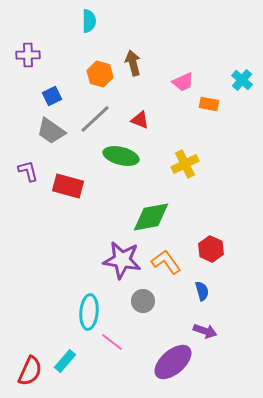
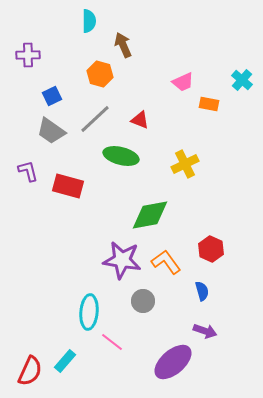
brown arrow: moved 10 px left, 18 px up; rotated 10 degrees counterclockwise
green diamond: moved 1 px left, 2 px up
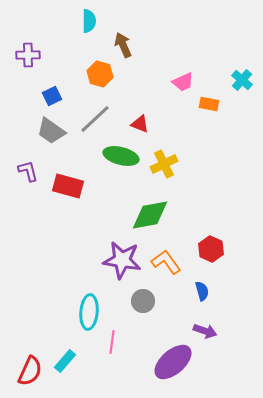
red triangle: moved 4 px down
yellow cross: moved 21 px left
pink line: rotated 60 degrees clockwise
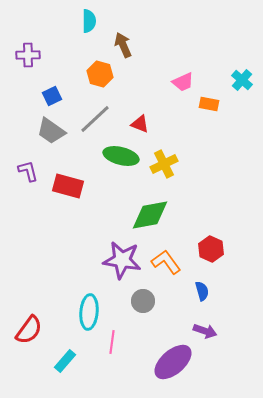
red semicircle: moved 1 px left, 41 px up; rotated 12 degrees clockwise
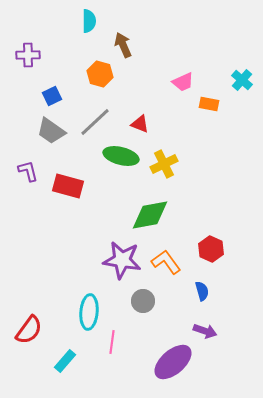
gray line: moved 3 px down
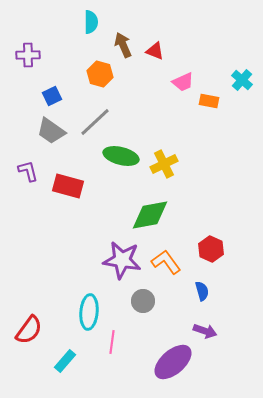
cyan semicircle: moved 2 px right, 1 px down
orange rectangle: moved 3 px up
red triangle: moved 15 px right, 73 px up
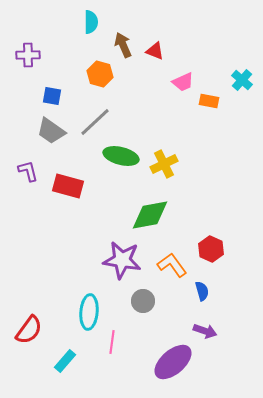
blue square: rotated 36 degrees clockwise
orange L-shape: moved 6 px right, 3 px down
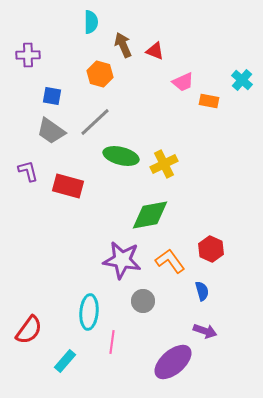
orange L-shape: moved 2 px left, 4 px up
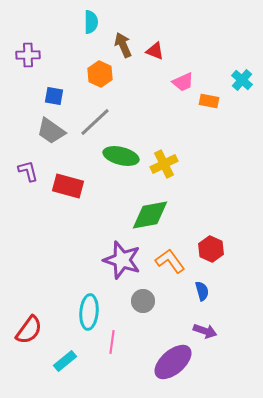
orange hexagon: rotated 10 degrees clockwise
blue square: moved 2 px right
purple star: rotated 9 degrees clockwise
cyan rectangle: rotated 10 degrees clockwise
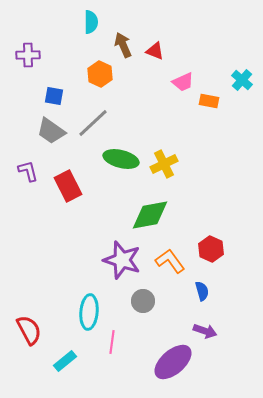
gray line: moved 2 px left, 1 px down
green ellipse: moved 3 px down
red rectangle: rotated 48 degrees clockwise
red semicircle: rotated 64 degrees counterclockwise
